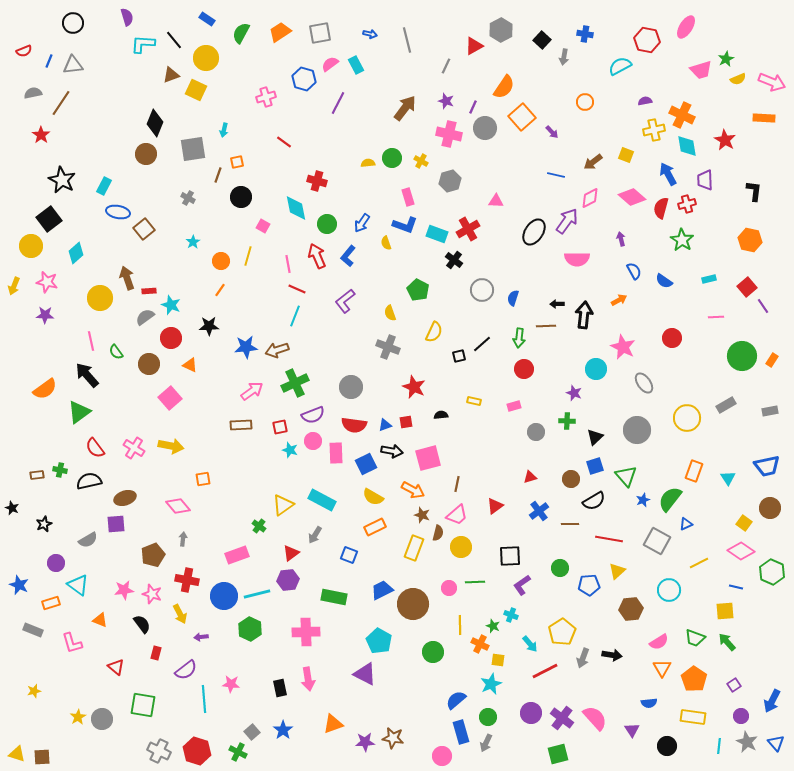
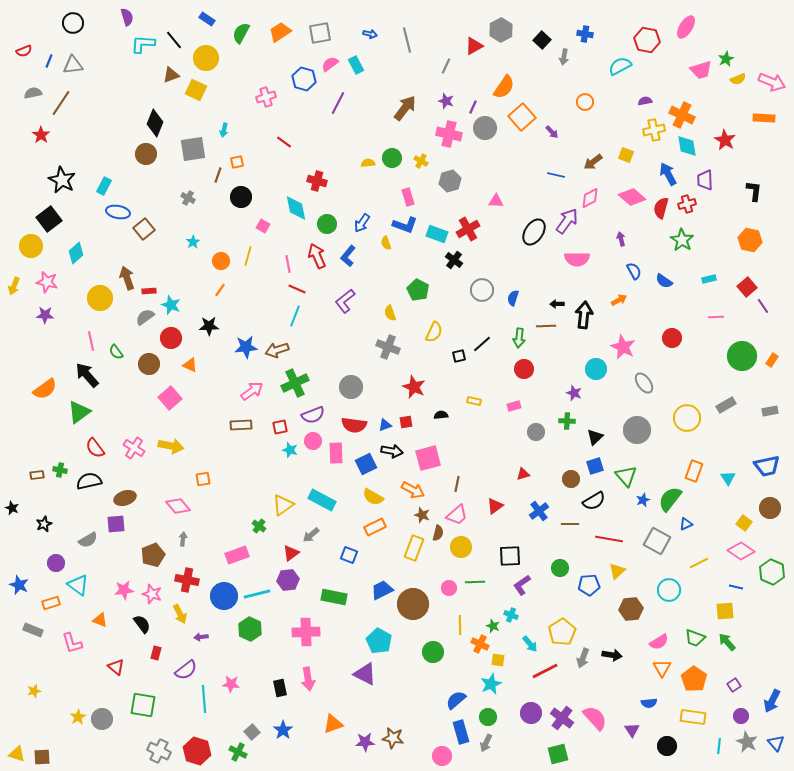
red triangle at (530, 477): moved 7 px left, 3 px up
gray arrow at (315, 535): moved 4 px left; rotated 18 degrees clockwise
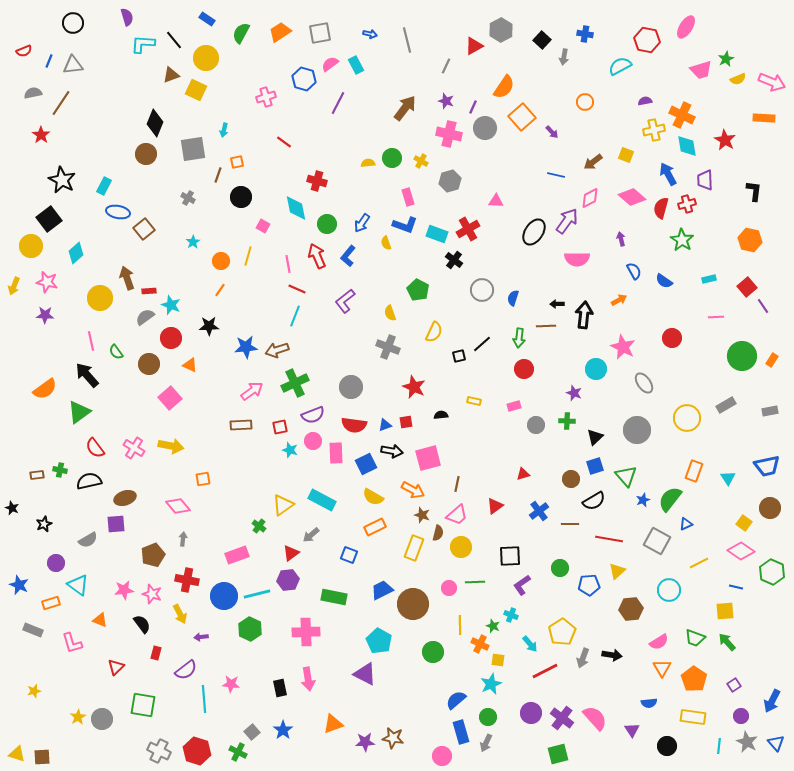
gray circle at (536, 432): moved 7 px up
red triangle at (116, 667): rotated 36 degrees clockwise
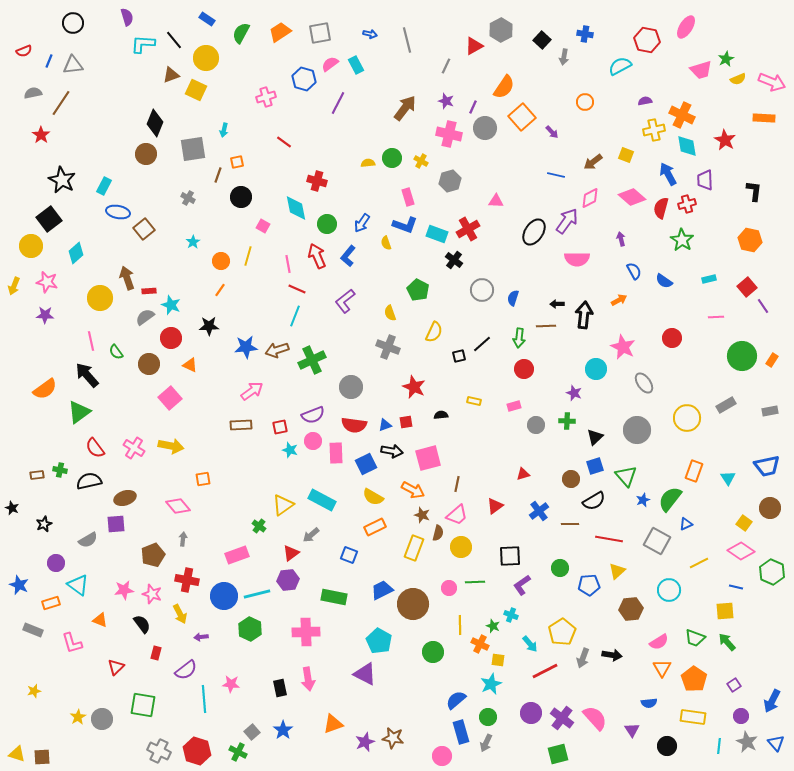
green cross at (295, 383): moved 17 px right, 23 px up
purple star at (365, 742): rotated 18 degrees counterclockwise
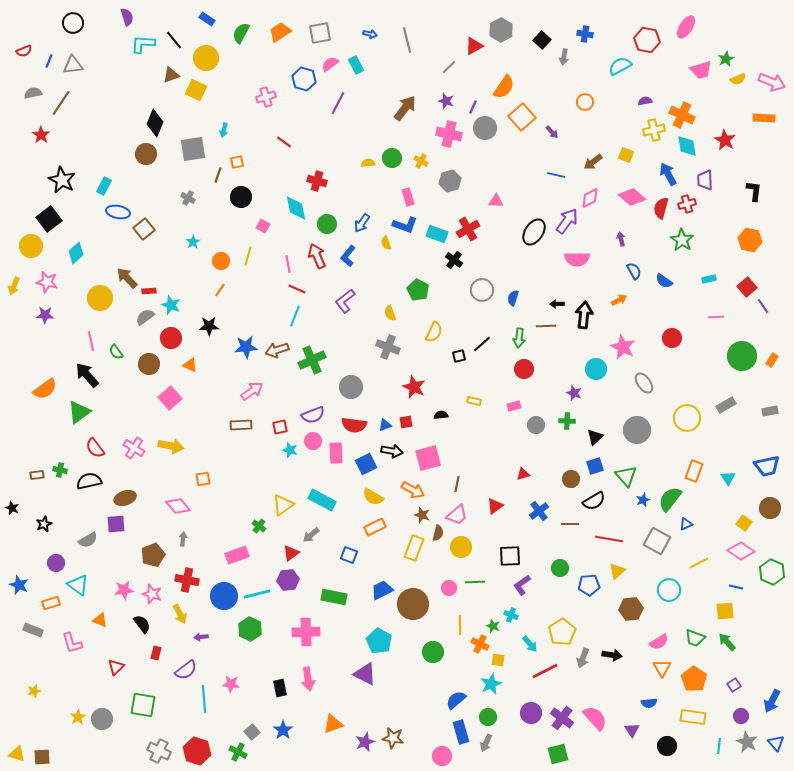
gray line at (446, 66): moved 3 px right, 1 px down; rotated 21 degrees clockwise
brown arrow at (127, 278): rotated 25 degrees counterclockwise
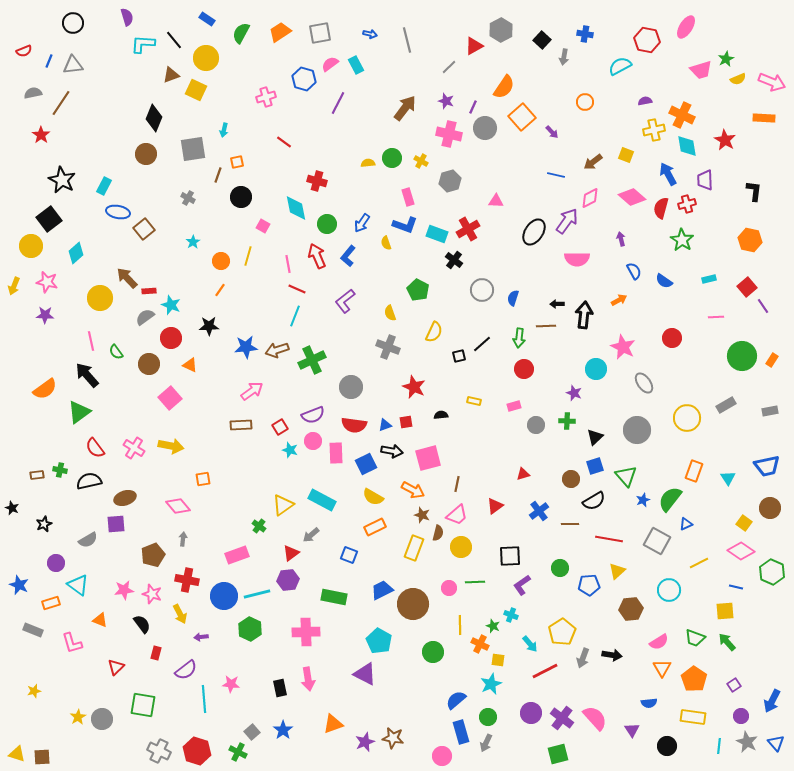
black diamond at (155, 123): moved 1 px left, 5 px up
red square at (280, 427): rotated 21 degrees counterclockwise
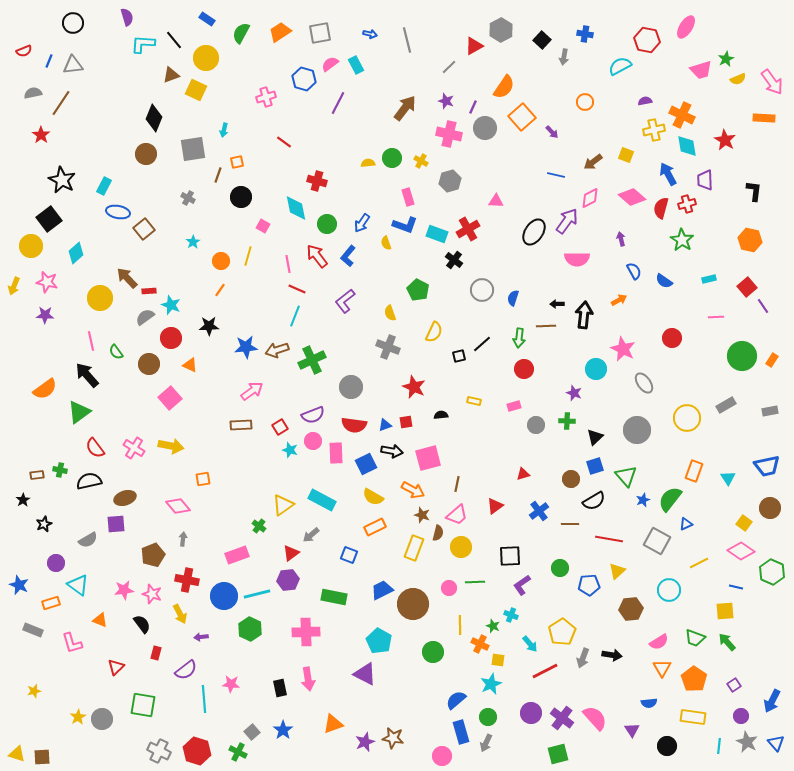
pink arrow at (772, 82): rotated 32 degrees clockwise
red arrow at (317, 256): rotated 15 degrees counterclockwise
pink star at (623, 347): moved 2 px down
black star at (12, 508): moved 11 px right, 8 px up; rotated 16 degrees clockwise
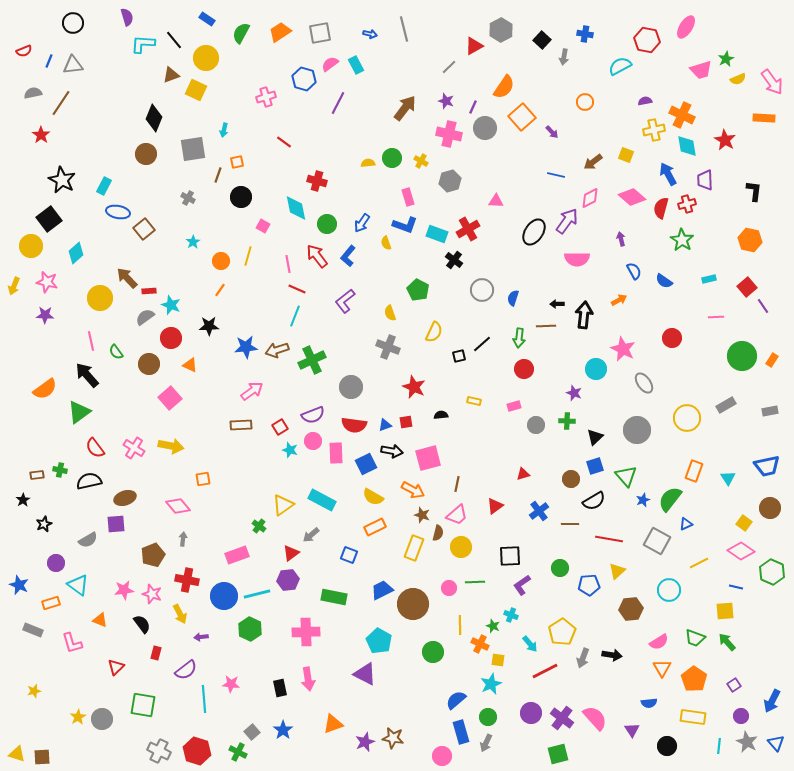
gray line at (407, 40): moved 3 px left, 11 px up
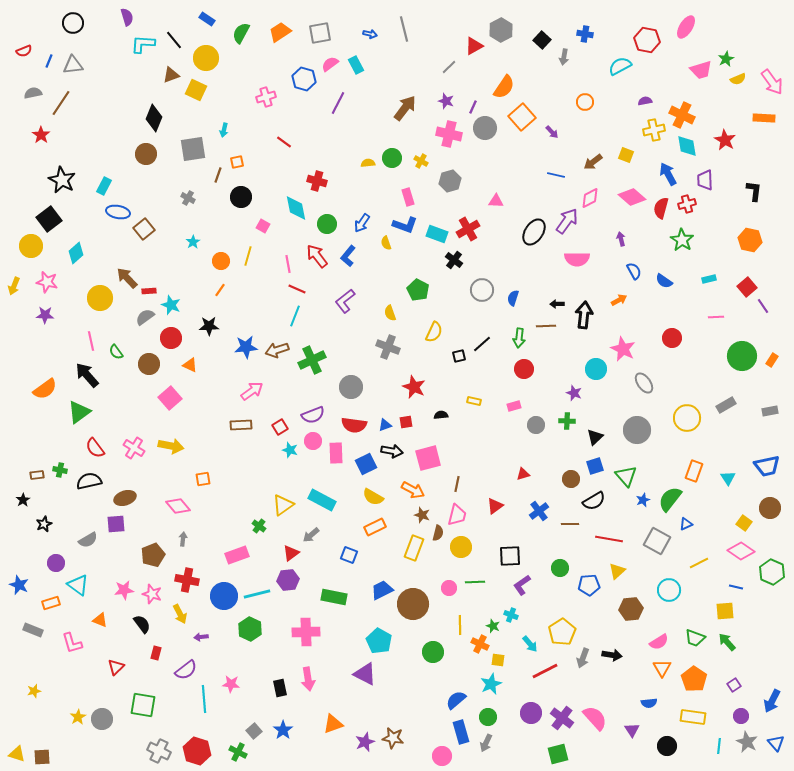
pink trapezoid at (457, 515): rotated 35 degrees counterclockwise
gray square at (252, 732): moved 2 px right, 1 px up
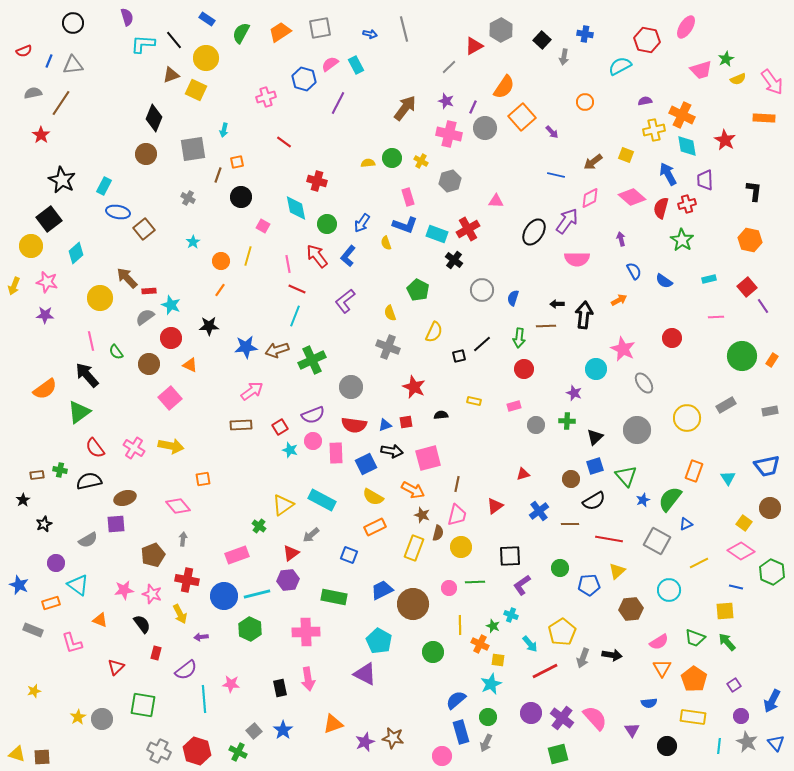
gray square at (320, 33): moved 5 px up
